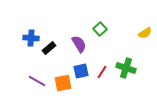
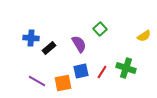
yellow semicircle: moved 1 px left, 3 px down
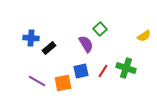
purple semicircle: moved 7 px right
red line: moved 1 px right, 1 px up
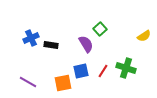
blue cross: rotated 28 degrees counterclockwise
black rectangle: moved 2 px right, 3 px up; rotated 48 degrees clockwise
purple line: moved 9 px left, 1 px down
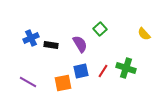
yellow semicircle: moved 2 px up; rotated 80 degrees clockwise
purple semicircle: moved 6 px left
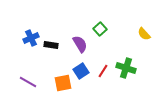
blue square: rotated 21 degrees counterclockwise
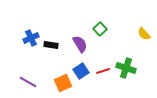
red line: rotated 40 degrees clockwise
orange square: rotated 12 degrees counterclockwise
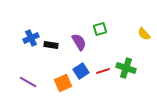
green square: rotated 24 degrees clockwise
purple semicircle: moved 1 px left, 2 px up
